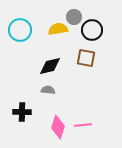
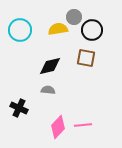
black cross: moved 3 px left, 4 px up; rotated 24 degrees clockwise
pink diamond: rotated 25 degrees clockwise
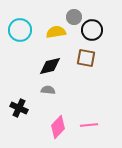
yellow semicircle: moved 2 px left, 3 px down
pink line: moved 6 px right
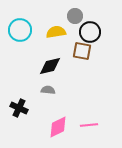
gray circle: moved 1 px right, 1 px up
black circle: moved 2 px left, 2 px down
brown square: moved 4 px left, 7 px up
pink diamond: rotated 20 degrees clockwise
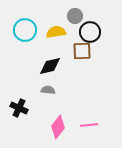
cyan circle: moved 5 px right
brown square: rotated 12 degrees counterclockwise
pink diamond: rotated 25 degrees counterclockwise
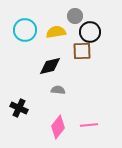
gray semicircle: moved 10 px right
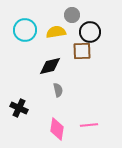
gray circle: moved 3 px left, 1 px up
gray semicircle: rotated 72 degrees clockwise
pink diamond: moved 1 px left, 2 px down; rotated 30 degrees counterclockwise
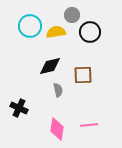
cyan circle: moved 5 px right, 4 px up
brown square: moved 1 px right, 24 px down
